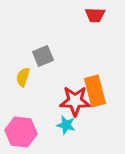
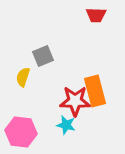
red trapezoid: moved 1 px right
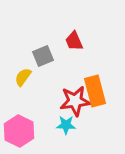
red trapezoid: moved 22 px left, 26 px down; rotated 65 degrees clockwise
yellow semicircle: rotated 18 degrees clockwise
red star: rotated 8 degrees counterclockwise
cyan star: rotated 12 degrees counterclockwise
pink hexagon: moved 2 px left, 1 px up; rotated 20 degrees clockwise
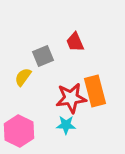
red trapezoid: moved 1 px right, 1 px down
red star: moved 4 px left, 3 px up
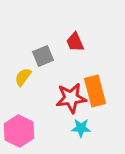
cyan star: moved 15 px right, 3 px down
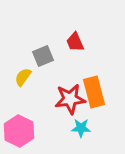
orange rectangle: moved 1 px left, 1 px down
red star: moved 1 px left, 1 px down
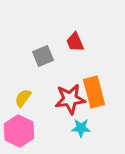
yellow semicircle: moved 21 px down
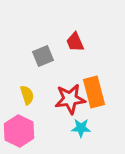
yellow semicircle: moved 4 px right, 3 px up; rotated 126 degrees clockwise
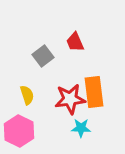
gray square: rotated 15 degrees counterclockwise
orange rectangle: rotated 8 degrees clockwise
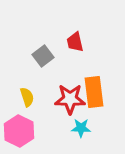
red trapezoid: rotated 10 degrees clockwise
yellow semicircle: moved 2 px down
red star: rotated 8 degrees clockwise
